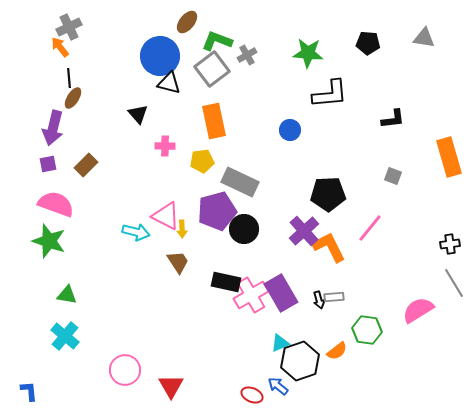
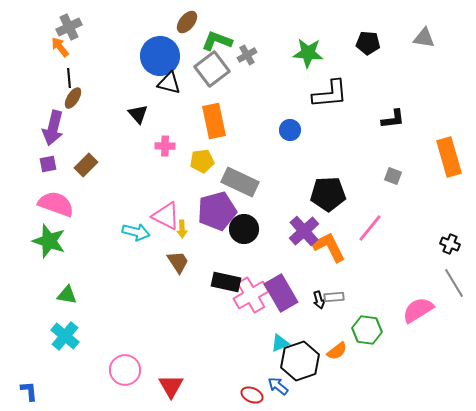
black cross at (450, 244): rotated 30 degrees clockwise
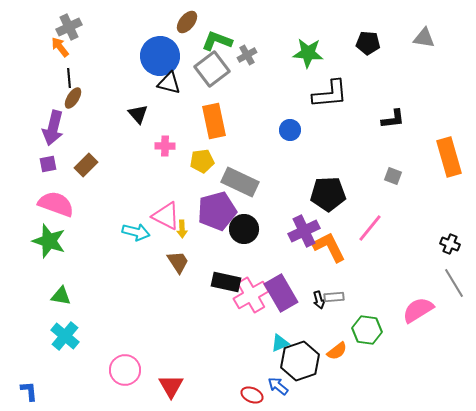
purple cross at (304, 231): rotated 16 degrees clockwise
green triangle at (67, 295): moved 6 px left, 1 px down
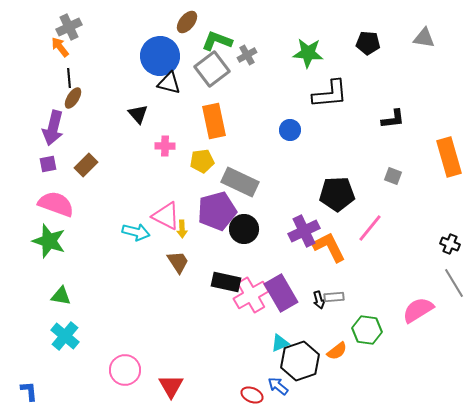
black pentagon at (328, 194): moved 9 px right
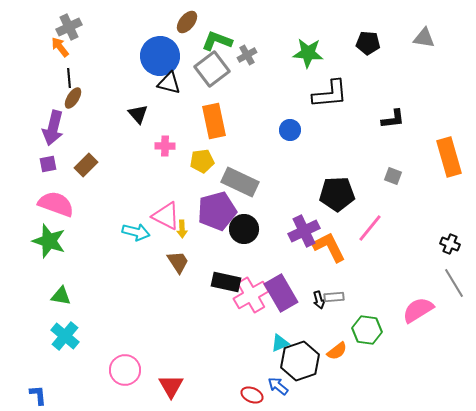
blue L-shape at (29, 391): moved 9 px right, 4 px down
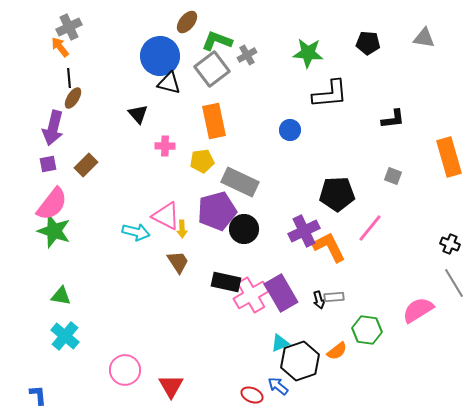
pink semicircle at (56, 204): moved 4 px left; rotated 108 degrees clockwise
green star at (49, 241): moved 5 px right, 10 px up
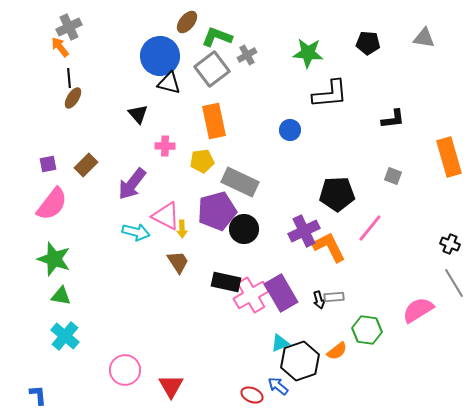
green L-shape at (217, 41): moved 4 px up
purple arrow at (53, 128): moved 79 px right, 56 px down; rotated 24 degrees clockwise
green star at (54, 231): moved 28 px down
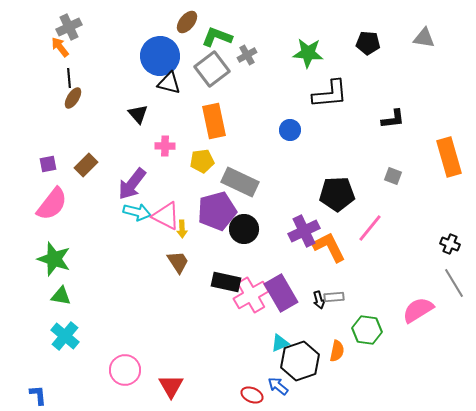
cyan arrow at (136, 232): moved 1 px right, 20 px up
orange semicircle at (337, 351): rotated 40 degrees counterclockwise
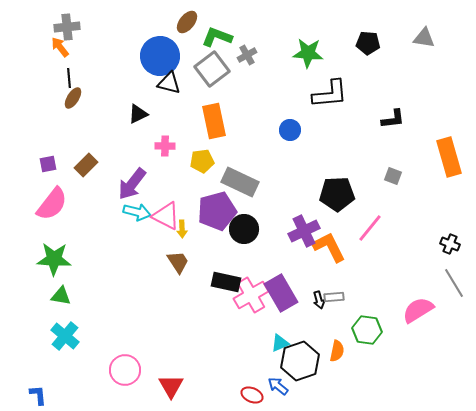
gray cross at (69, 27): moved 2 px left; rotated 20 degrees clockwise
black triangle at (138, 114): rotated 45 degrees clockwise
green star at (54, 259): rotated 16 degrees counterclockwise
